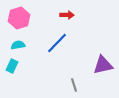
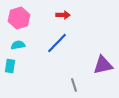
red arrow: moved 4 px left
cyan rectangle: moved 2 px left; rotated 16 degrees counterclockwise
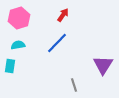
red arrow: rotated 56 degrees counterclockwise
purple triangle: rotated 45 degrees counterclockwise
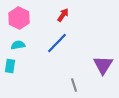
pink hexagon: rotated 15 degrees counterclockwise
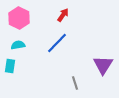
gray line: moved 1 px right, 2 px up
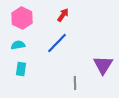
pink hexagon: moved 3 px right
cyan rectangle: moved 11 px right, 3 px down
gray line: rotated 16 degrees clockwise
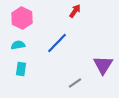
red arrow: moved 12 px right, 4 px up
gray line: rotated 56 degrees clockwise
